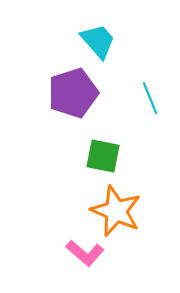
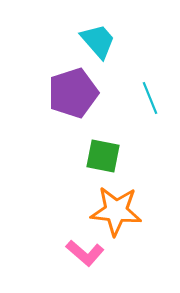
orange star: rotated 18 degrees counterclockwise
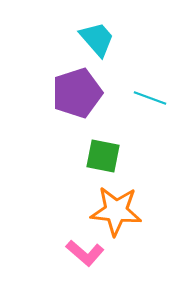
cyan trapezoid: moved 1 px left, 2 px up
purple pentagon: moved 4 px right
cyan line: rotated 48 degrees counterclockwise
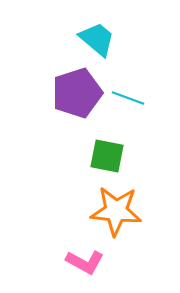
cyan trapezoid: rotated 9 degrees counterclockwise
cyan line: moved 22 px left
green square: moved 4 px right
pink L-shape: moved 9 px down; rotated 12 degrees counterclockwise
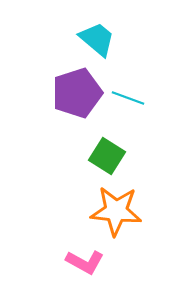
green square: rotated 21 degrees clockwise
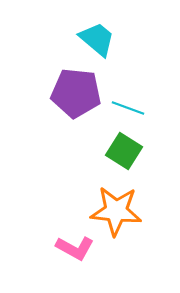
purple pentagon: moved 1 px left; rotated 24 degrees clockwise
cyan line: moved 10 px down
green square: moved 17 px right, 5 px up
pink L-shape: moved 10 px left, 14 px up
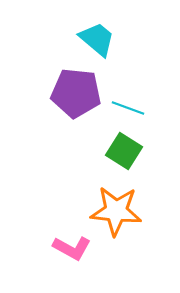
pink L-shape: moved 3 px left
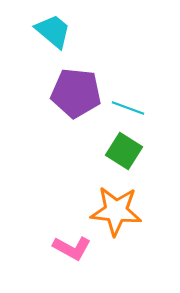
cyan trapezoid: moved 44 px left, 8 px up
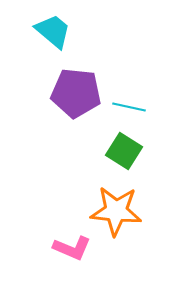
cyan line: moved 1 px right, 1 px up; rotated 8 degrees counterclockwise
pink L-shape: rotated 6 degrees counterclockwise
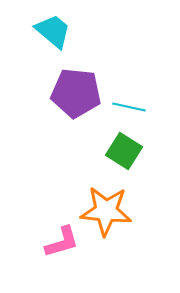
orange star: moved 10 px left
pink L-shape: moved 10 px left, 6 px up; rotated 39 degrees counterclockwise
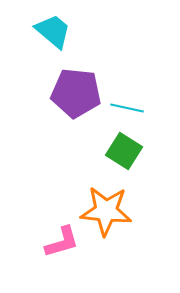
cyan line: moved 2 px left, 1 px down
